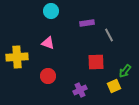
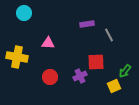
cyan circle: moved 27 px left, 2 px down
purple rectangle: moved 1 px down
pink triangle: rotated 16 degrees counterclockwise
yellow cross: rotated 15 degrees clockwise
red circle: moved 2 px right, 1 px down
purple cross: moved 14 px up
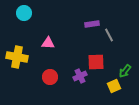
purple rectangle: moved 5 px right
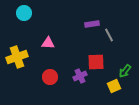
yellow cross: rotated 30 degrees counterclockwise
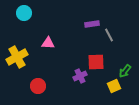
yellow cross: rotated 10 degrees counterclockwise
red circle: moved 12 px left, 9 px down
